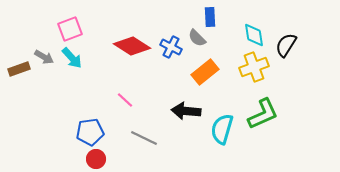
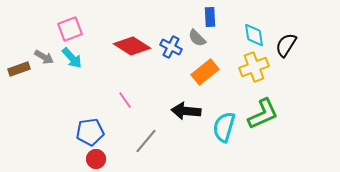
pink line: rotated 12 degrees clockwise
cyan semicircle: moved 2 px right, 2 px up
gray line: moved 2 px right, 3 px down; rotated 76 degrees counterclockwise
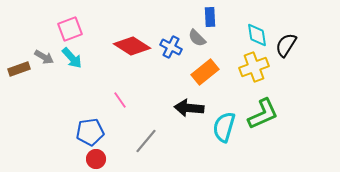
cyan diamond: moved 3 px right
pink line: moved 5 px left
black arrow: moved 3 px right, 3 px up
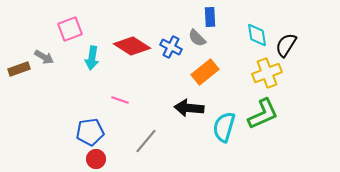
cyan arrow: moved 20 px right; rotated 50 degrees clockwise
yellow cross: moved 13 px right, 6 px down
pink line: rotated 36 degrees counterclockwise
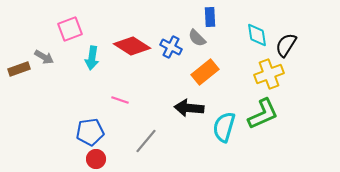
yellow cross: moved 2 px right, 1 px down
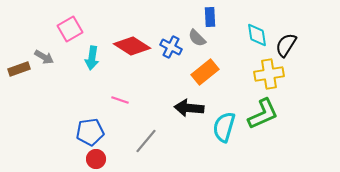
pink square: rotated 10 degrees counterclockwise
yellow cross: rotated 12 degrees clockwise
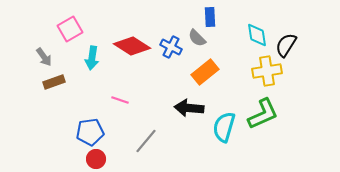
gray arrow: rotated 24 degrees clockwise
brown rectangle: moved 35 px right, 13 px down
yellow cross: moved 2 px left, 3 px up
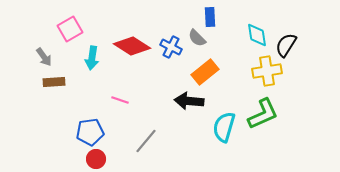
brown rectangle: rotated 15 degrees clockwise
black arrow: moved 7 px up
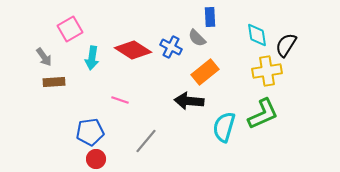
red diamond: moved 1 px right, 4 px down
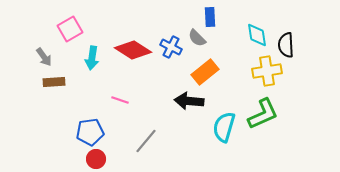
black semicircle: rotated 35 degrees counterclockwise
